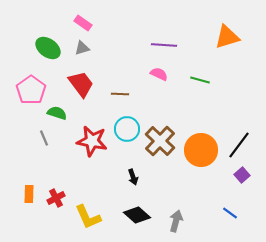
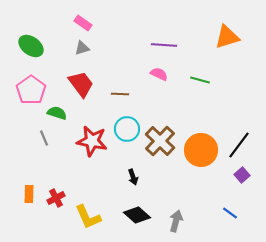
green ellipse: moved 17 px left, 2 px up
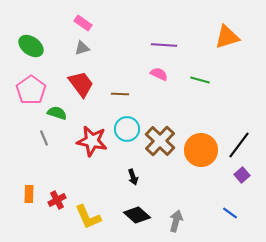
red cross: moved 1 px right, 2 px down
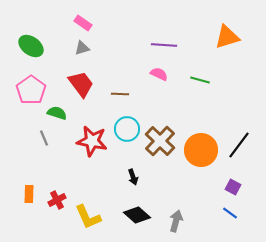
purple square: moved 9 px left, 12 px down; rotated 21 degrees counterclockwise
